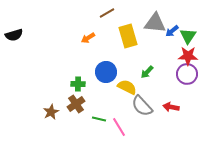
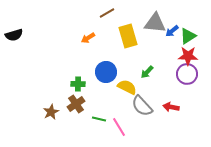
green triangle: rotated 24 degrees clockwise
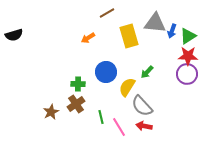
blue arrow: rotated 32 degrees counterclockwise
yellow rectangle: moved 1 px right
yellow semicircle: rotated 84 degrees counterclockwise
red arrow: moved 27 px left, 19 px down
green line: moved 2 px right, 2 px up; rotated 64 degrees clockwise
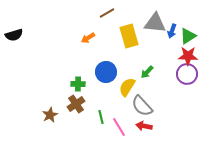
brown star: moved 1 px left, 3 px down
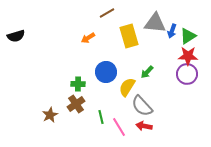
black semicircle: moved 2 px right, 1 px down
